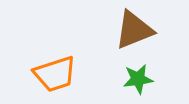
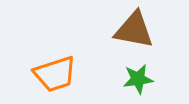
brown triangle: rotated 33 degrees clockwise
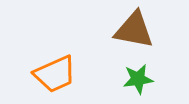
orange trapezoid: rotated 6 degrees counterclockwise
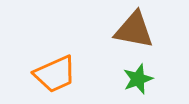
green star: rotated 12 degrees counterclockwise
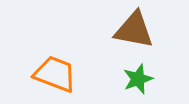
orange trapezoid: rotated 135 degrees counterclockwise
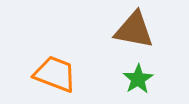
green star: rotated 12 degrees counterclockwise
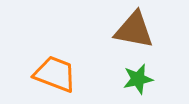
green star: rotated 20 degrees clockwise
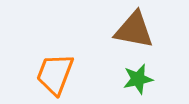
orange trapezoid: rotated 90 degrees counterclockwise
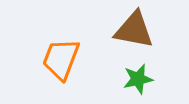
orange trapezoid: moved 6 px right, 15 px up
